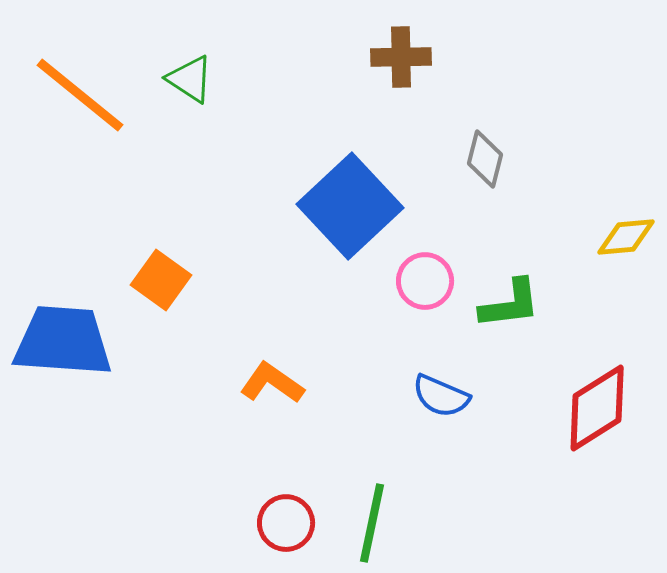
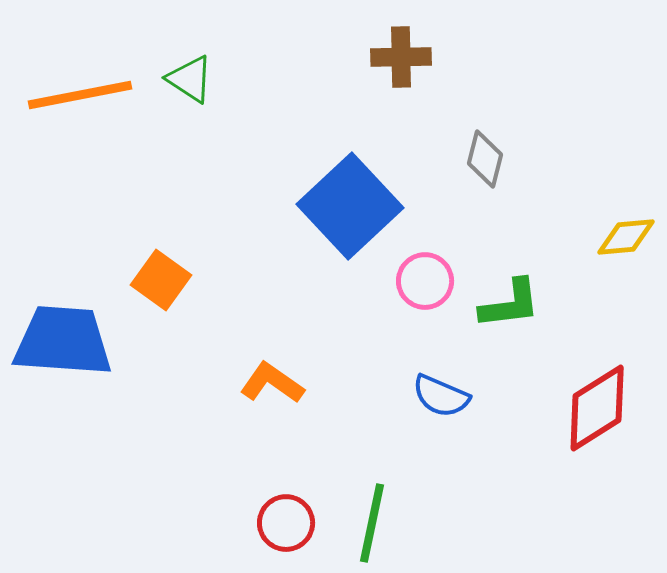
orange line: rotated 50 degrees counterclockwise
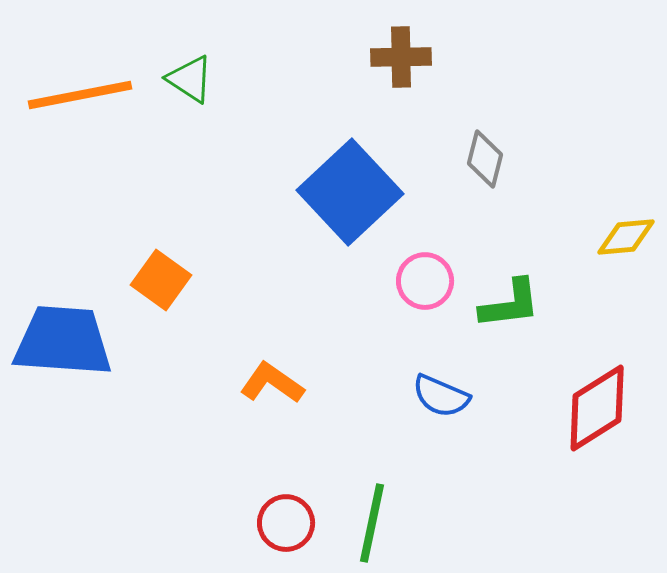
blue square: moved 14 px up
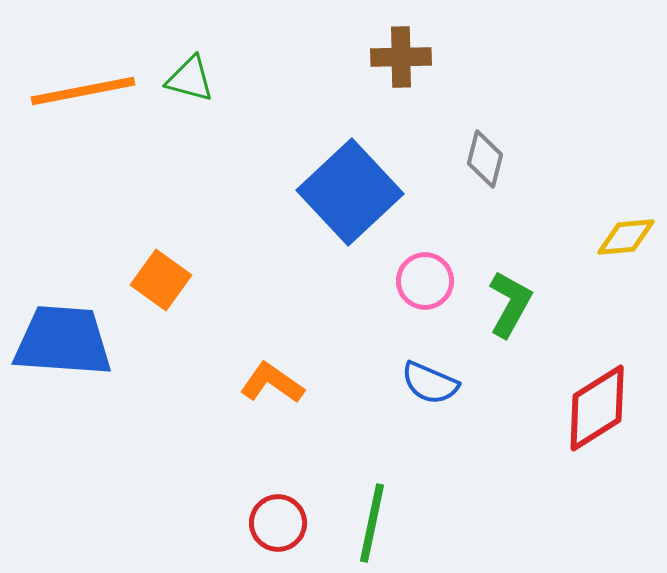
green triangle: rotated 18 degrees counterclockwise
orange line: moved 3 px right, 4 px up
green L-shape: rotated 54 degrees counterclockwise
blue semicircle: moved 11 px left, 13 px up
red circle: moved 8 px left
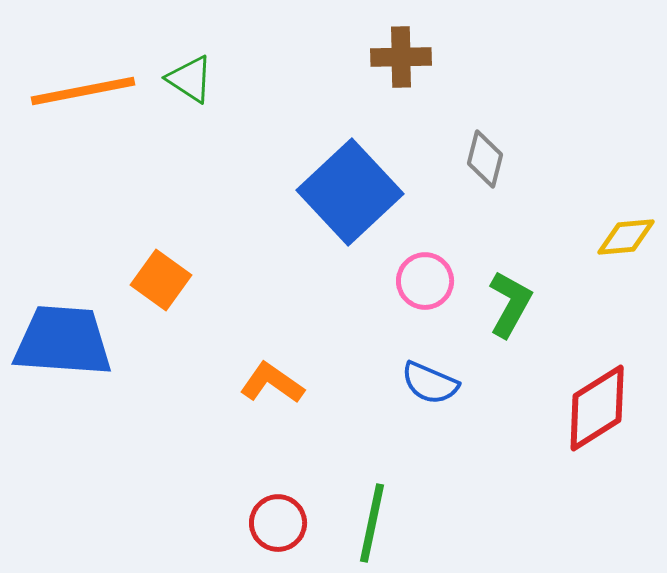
green triangle: rotated 18 degrees clockwise
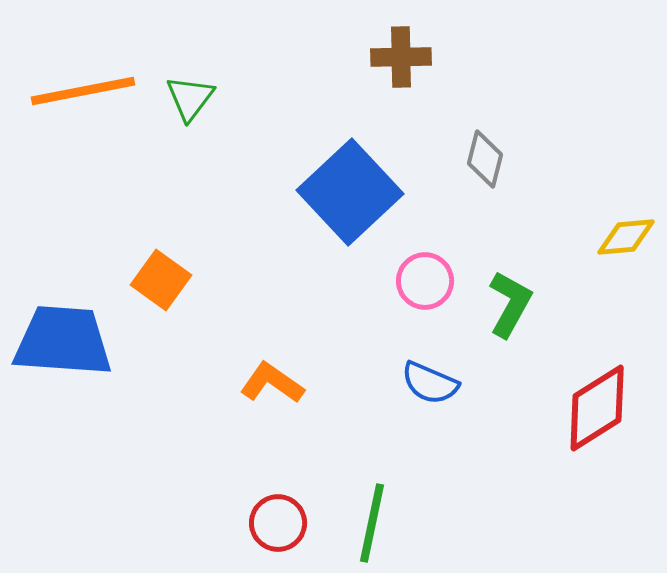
green triangle: moved 19 px down; rotated 34 degrees clockwise
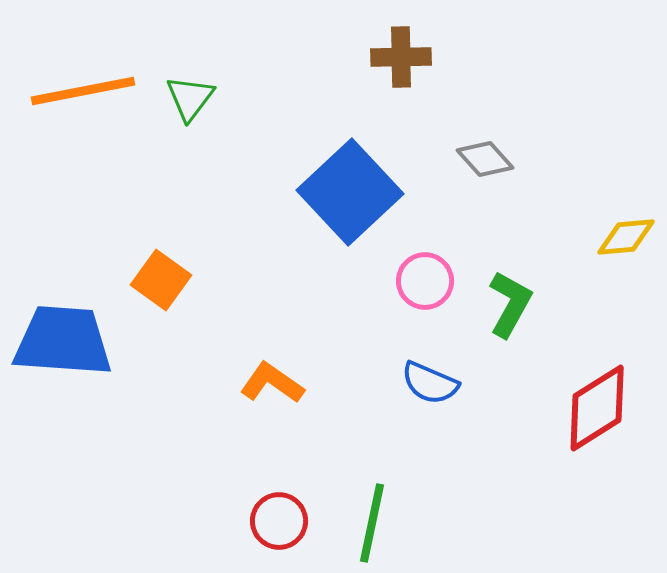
gray diamond: rotated 56 degrees counterclockwise
red circle: moved 1 px right, 2 px up
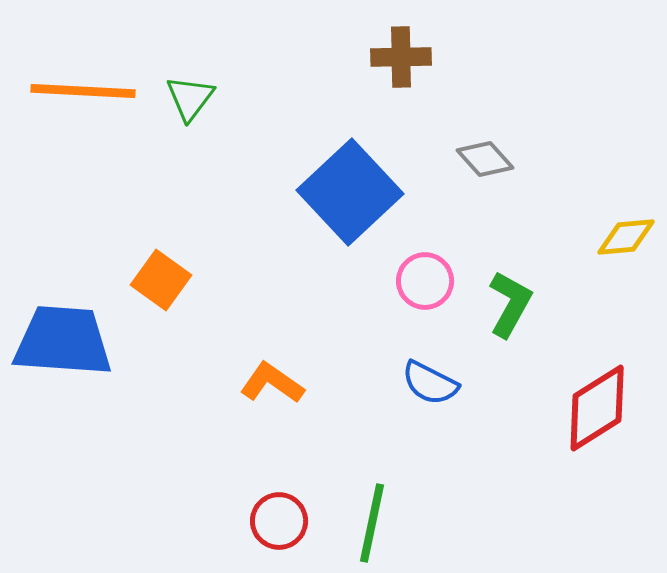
orange line: rotated 14 degrees clockwise
blue semicircle: rotated 4 degrees clockwise
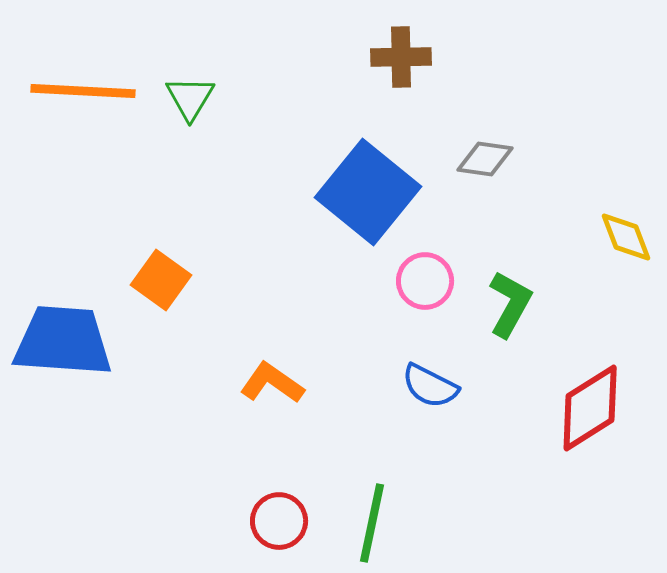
green triangle: rotated 6 degrees counterclockwise
gray diamond: rotated 40 degrees counterclockwise
blue square: moved 18 px right; rotated 8 degrees counterclockwise
yellow diamond: rotated 74 degrees clockwise
blue semicircle: moved 3 px down
red diamond: moved 7 px left
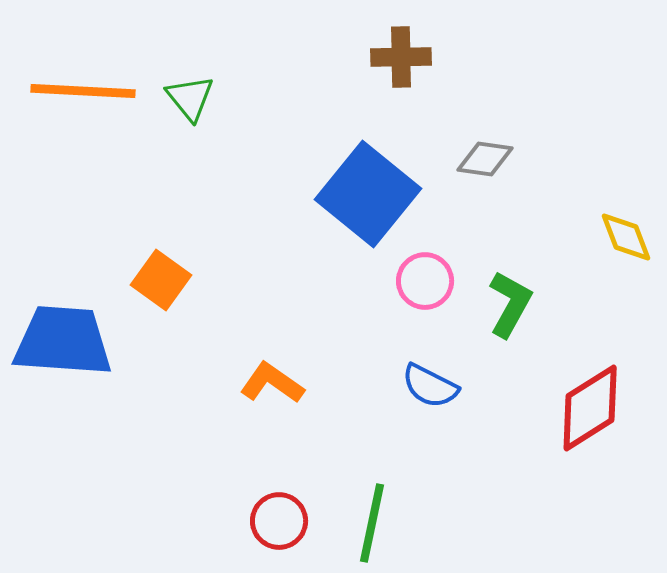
green triangle: rotated 10 degrees counterclockwise
blue square: moved 2 px down
